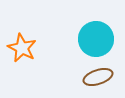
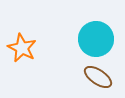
brown ellipse: rotated 52 degrees clockwise
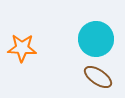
orange star: rotated 24 degrees counterclockwise
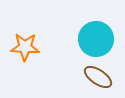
orange star: moved 3 px right, 1 px up
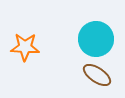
brown ellipse: moved 1 px left, 2 px up
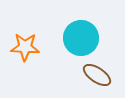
cyan circle: moved 15 px left, 1 px up
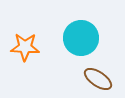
brown ellipse: moved 1 px right, 4 px down
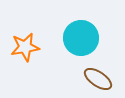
orange star: rotated 12 degrees counterclockwise
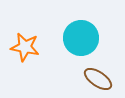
orange star: rotated 20 degrees clockwise
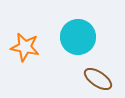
cyan circle: moved 3 px left, 1 px up
